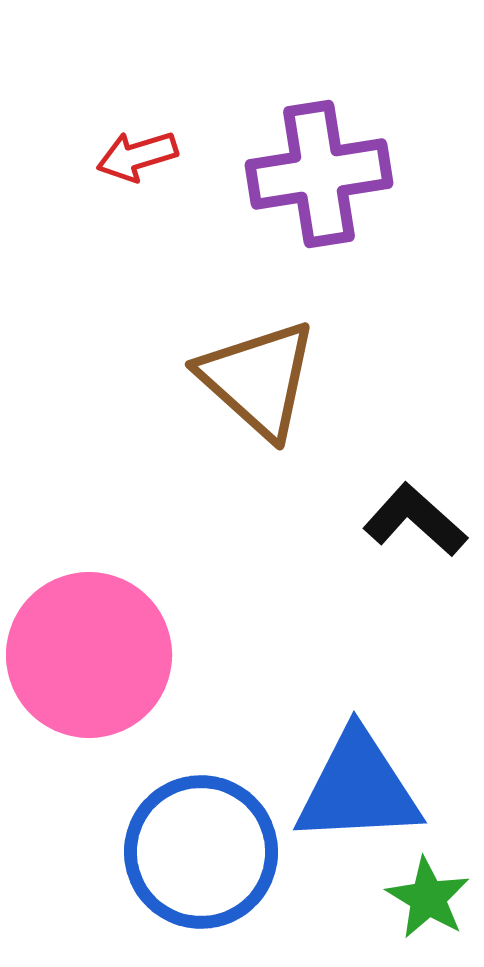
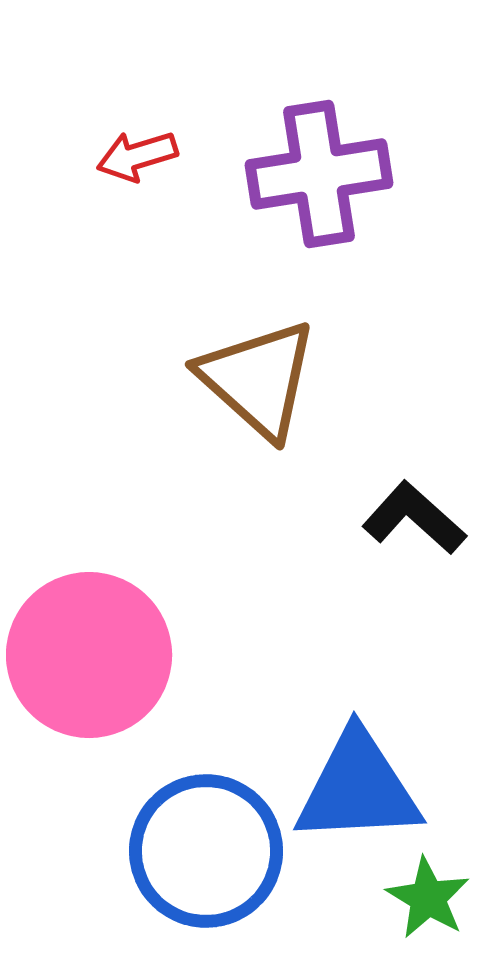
black L-shape: moved 1 px left, 2 px up
blue circle: moved 5 px right, 1 px up
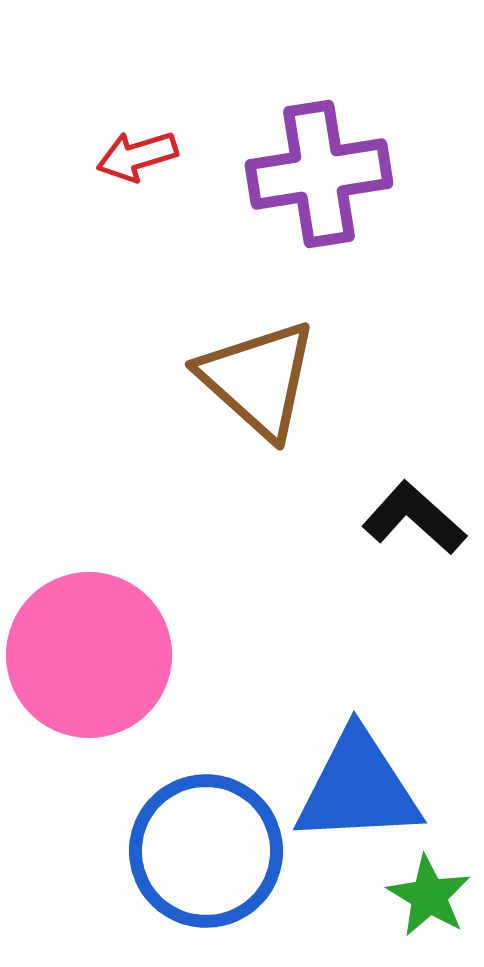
green star: moved 1 px right, 2 px up
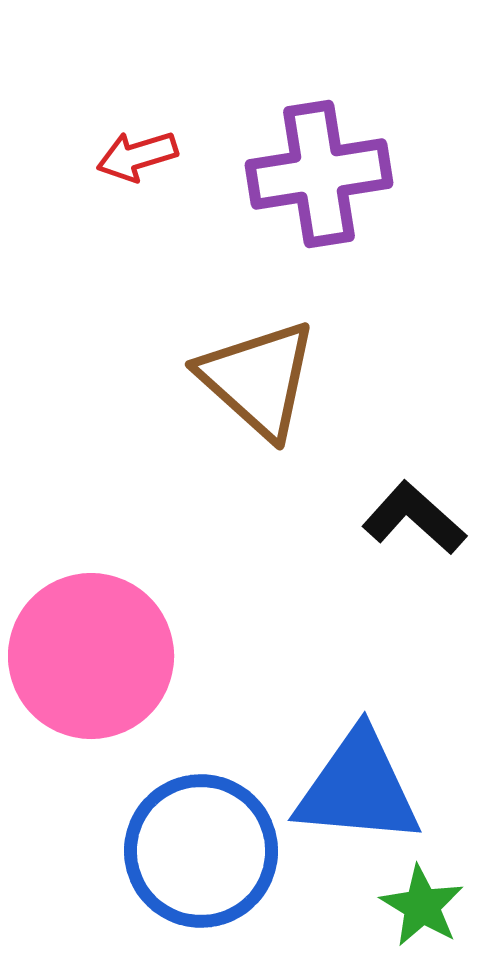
pink circle: moved 2 px right, 1 px down
blue triangle: rotated 8 degrees clockwise
blue circle: moved 5 px left
green star: moved 7 px left, 10 px down
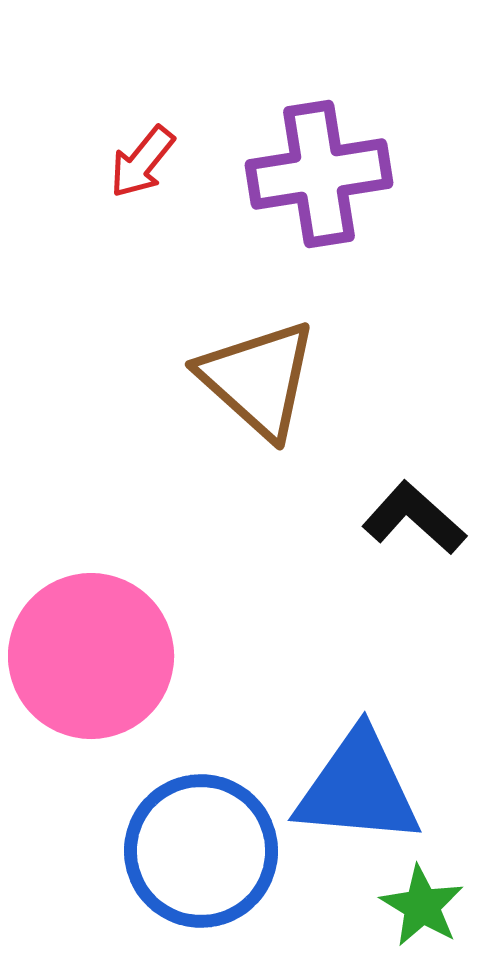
red arrow: moved 5 px right, 6 px down; rotated 34 degrees counterclockwise
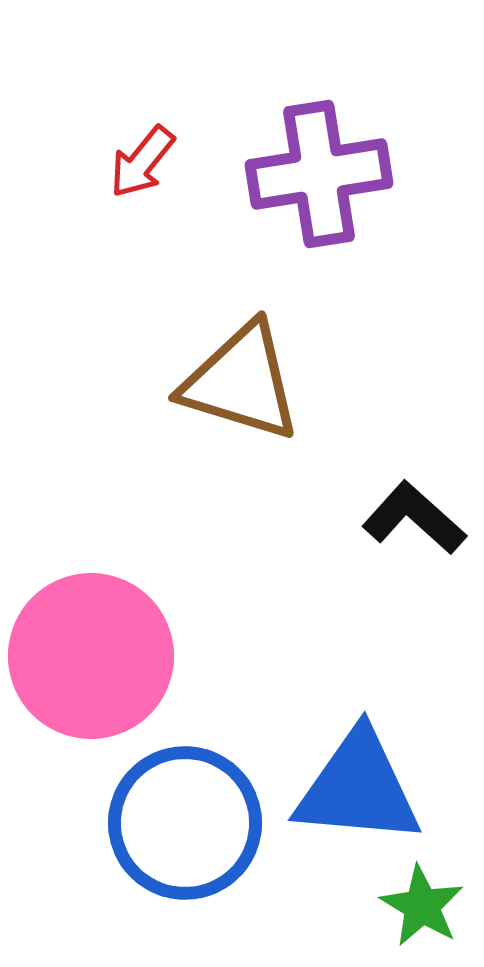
brown triangle: moved 17 px left, 3 px down; rotated 25 degrees counterclockwise
blue circle: moved 16 px left, 28 px up
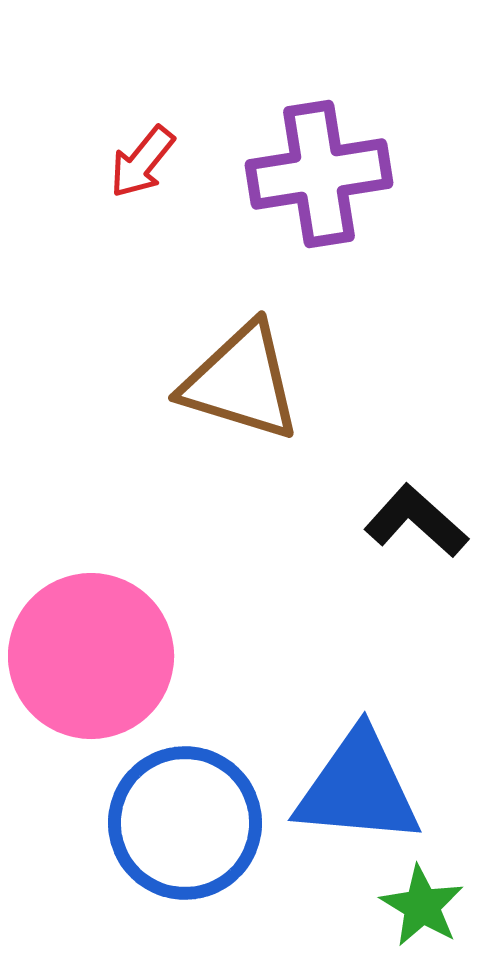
black L-shape: moved 2 px right, 3 px down
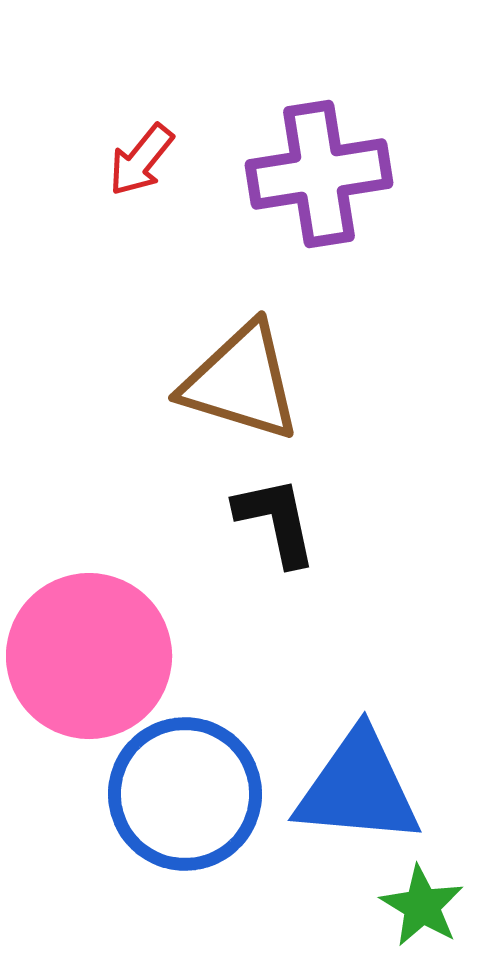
red arrow: moved 1 px left, 2 px up
black L-shape: moved 140 px left; rotated 36 degrees clockwise
pink circle: moved 2 px left
blue circle: moved 29 px up
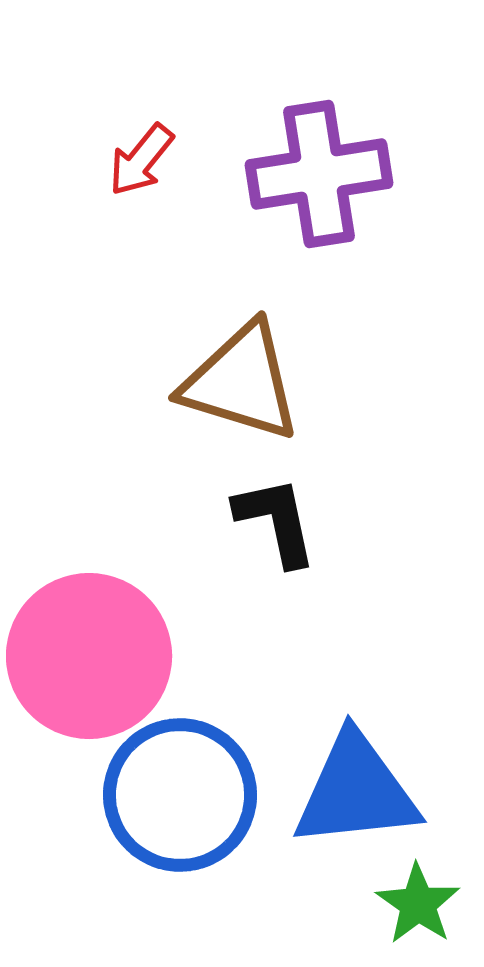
blue triangle: moved 2 px left, 3 px down; rotated 11 degrees counterclockwise
blue circle: moved 5 px left, 1 px down
green star: moved 4 px left, 2 px up; rotated 4 degrees clockwise
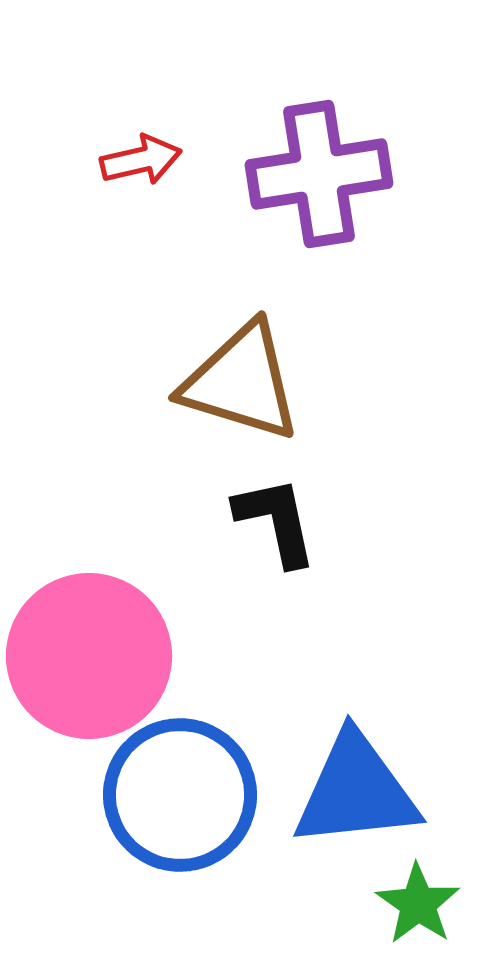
red arrow: rotated 142 degrees counterclockwise
